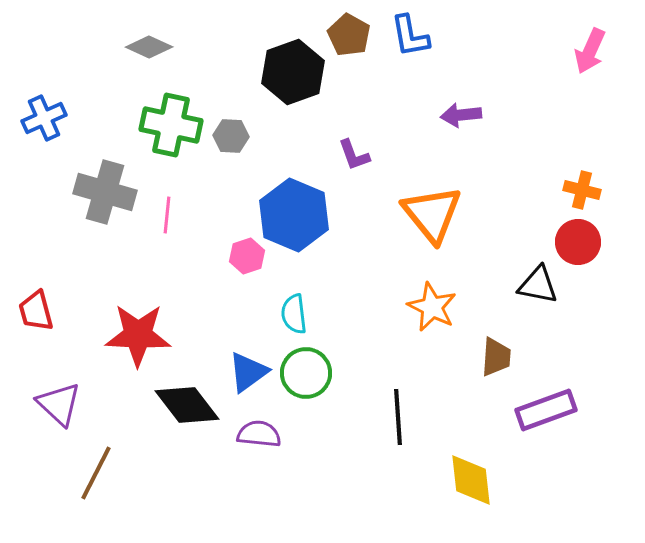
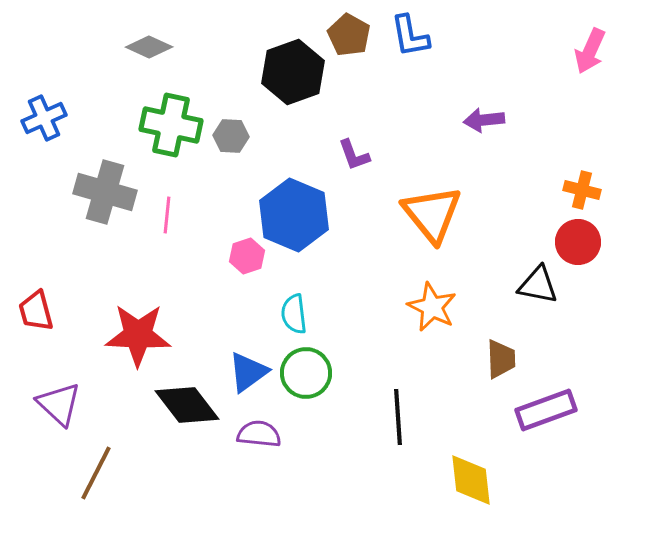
purple arrow: moved 23 px right, 5 px down
brown trapezoid: moved 5 px right, 2 px down; rotated 6 degrees counterclockwise
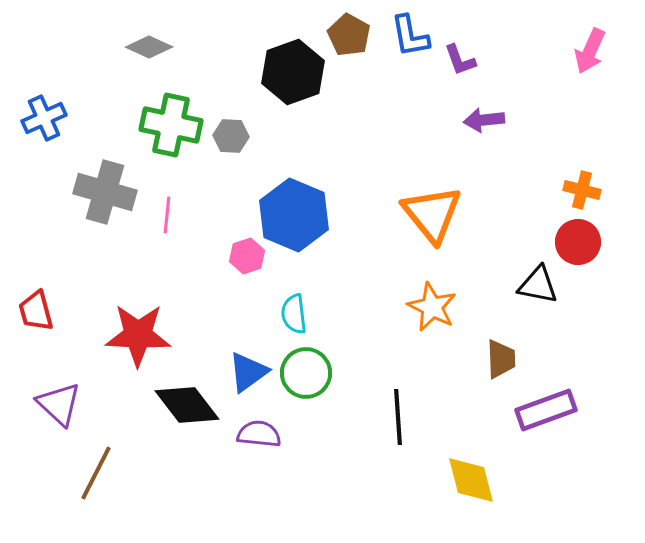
purple L-shape: moved 106 px right, 95 px up
yellow diamond: rotated 8 degrees counterclockwise
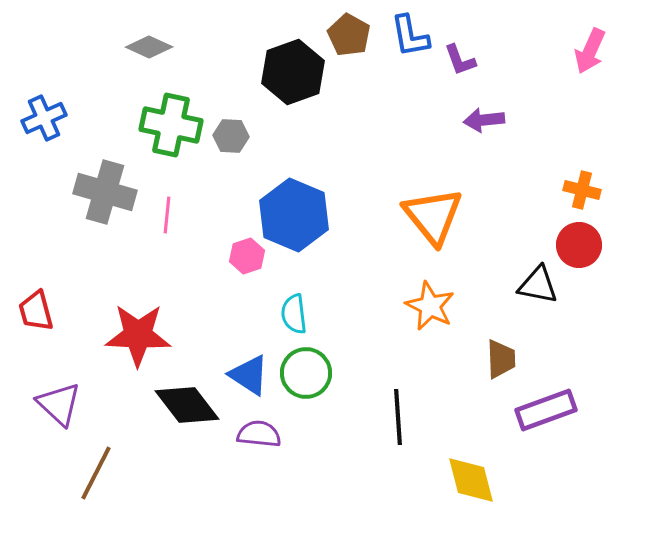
orange triangle: moved 1 px right, 2 px down
red circle: moved 1 px right, 3 px down
orange star: moved 2 px left, 1 px up
blue triangle: moved 1 px right, 3 px down; rotated 51 degrees counterclockwise
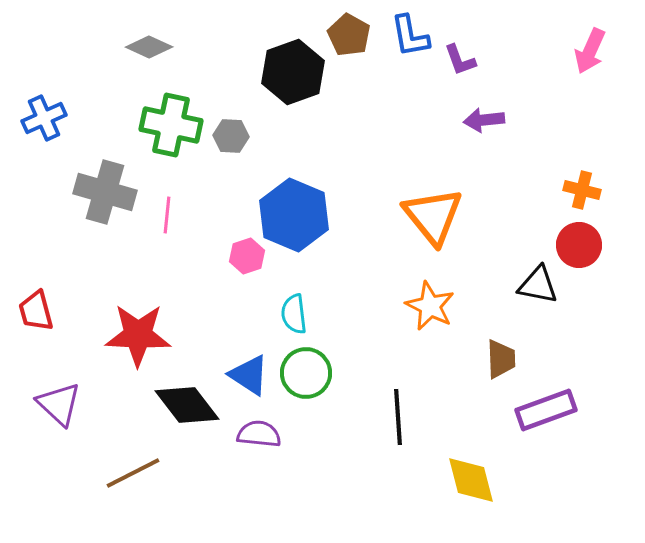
brown line: moved 37 px right; rotated 36 degrees clockwise
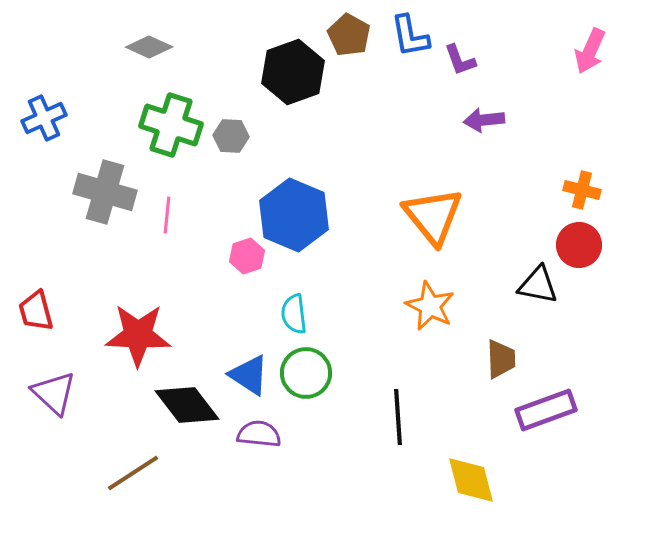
green cross: rotated 6 degrees clockwise
purple triangle: moved 5 px left, 11 px up
brown line: rotated 6 degrees counterclockwise
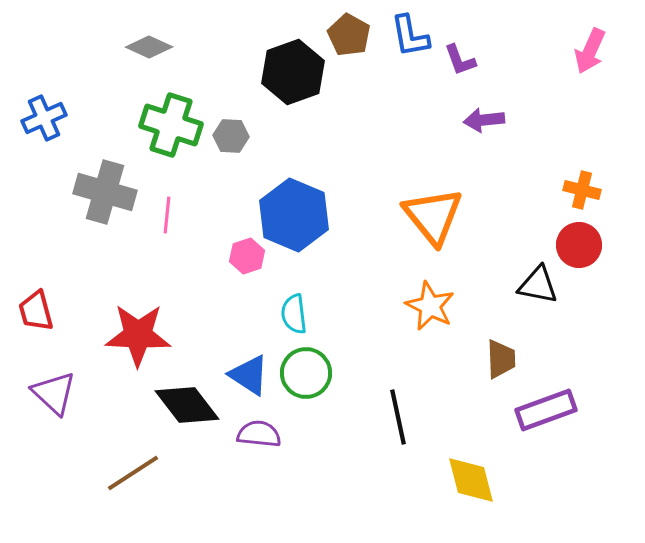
black line: rotated 8 degrees counterclockwise
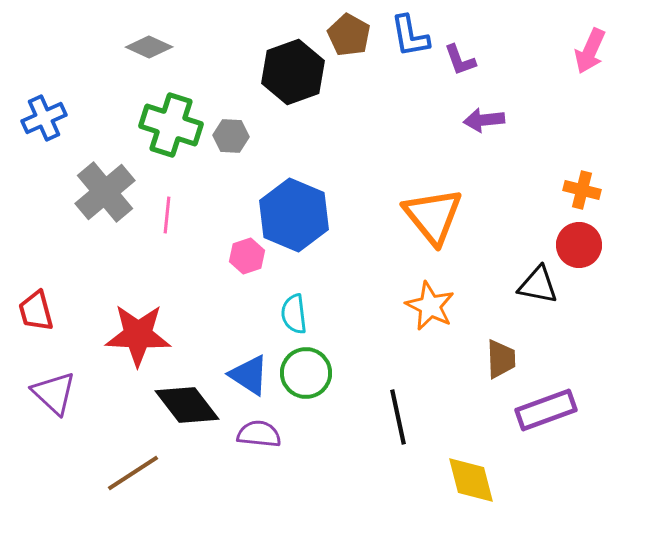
gray cross: rotated 34 degrees clockwise
